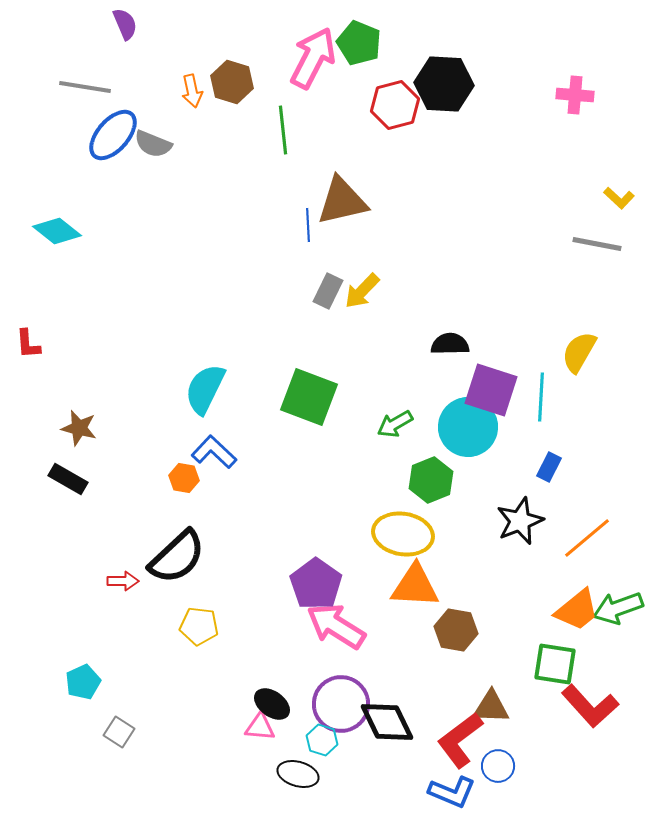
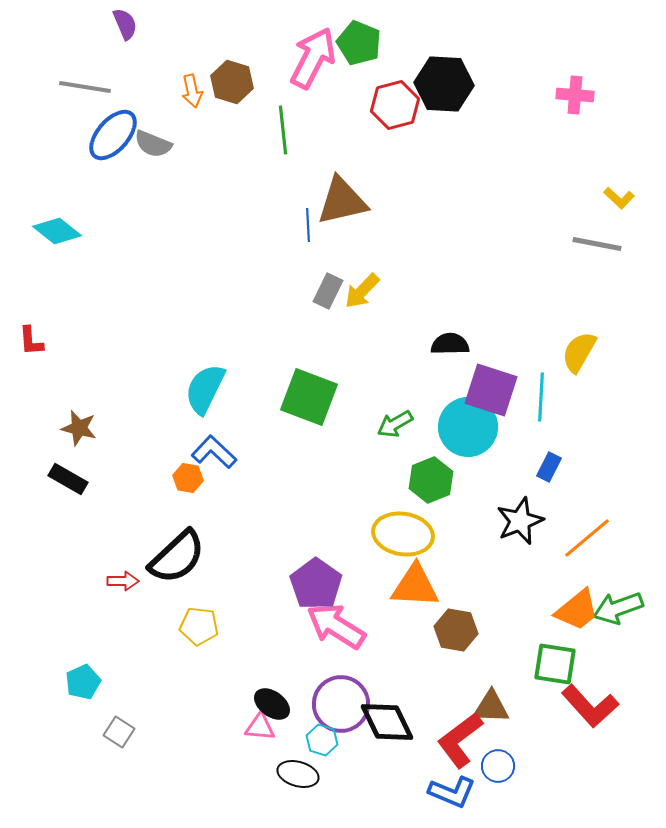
red L-shape at (28, 344): moved 3 px right, 3 px up
orange hexagon at (184, 478): moved 4 px right
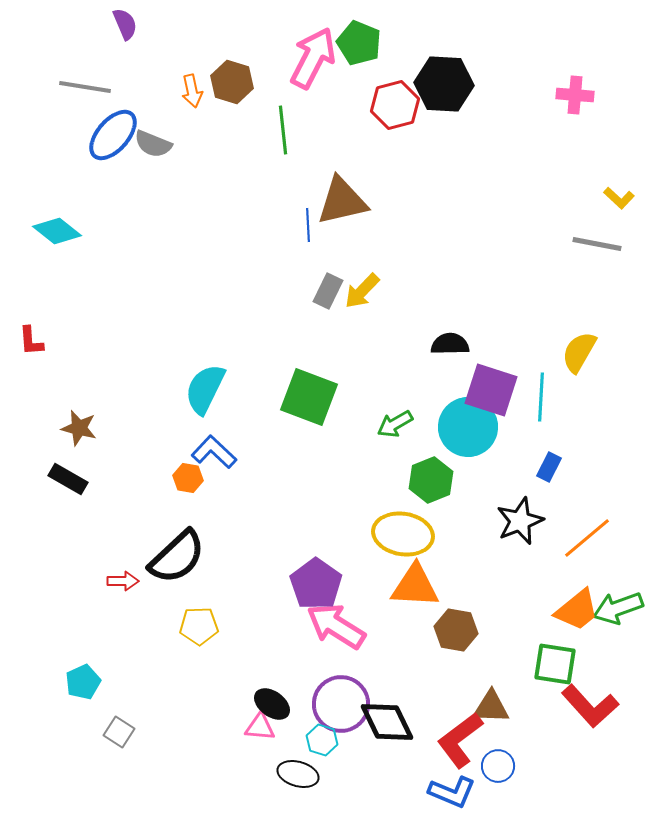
yellow pentagon at (199, 626): rotated 9 degrees counterclockwise
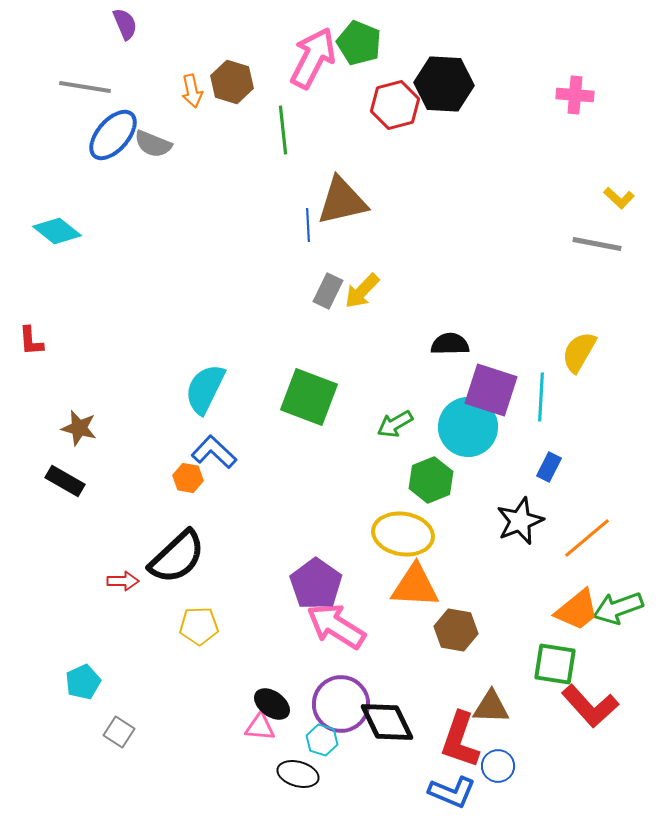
black rectangle at (68, 479): moved 3 px left, 2 px down
red L-shape at (460, 740): rotated 34 degrees counterclockwise
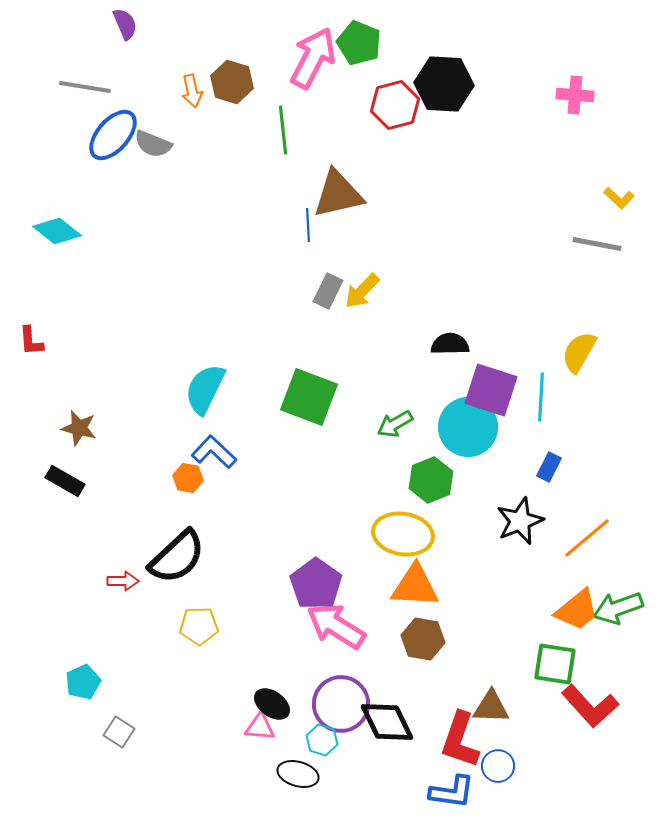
brown triangle at (342, 201): moved 4 px left, 7 px up
brown hexagon at (456, 630): moved 33 px left, 9 px down
blue L-shape at (452, 792): rotated 15 degrees counterclockwise
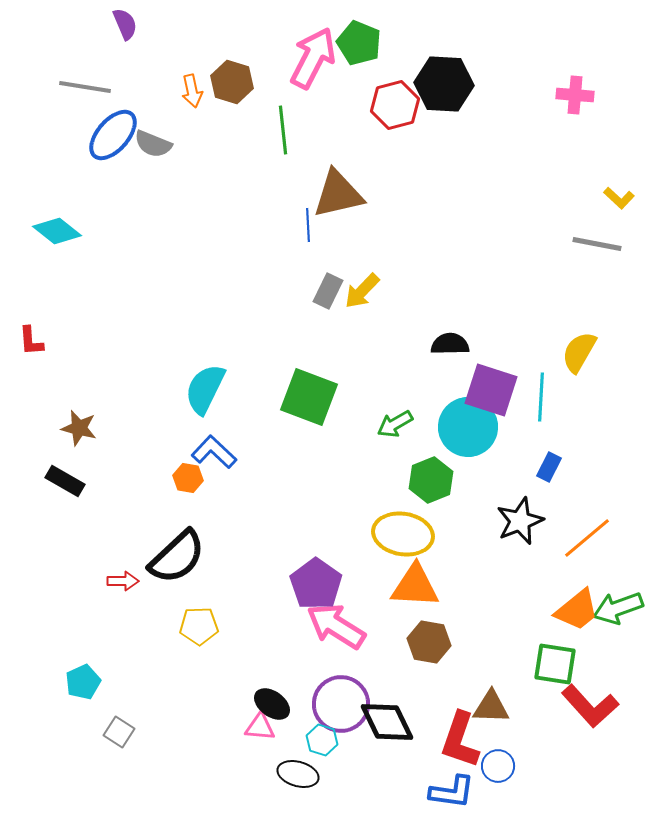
brown hexagon at (423, 639): moved 6 px right, 3 px down
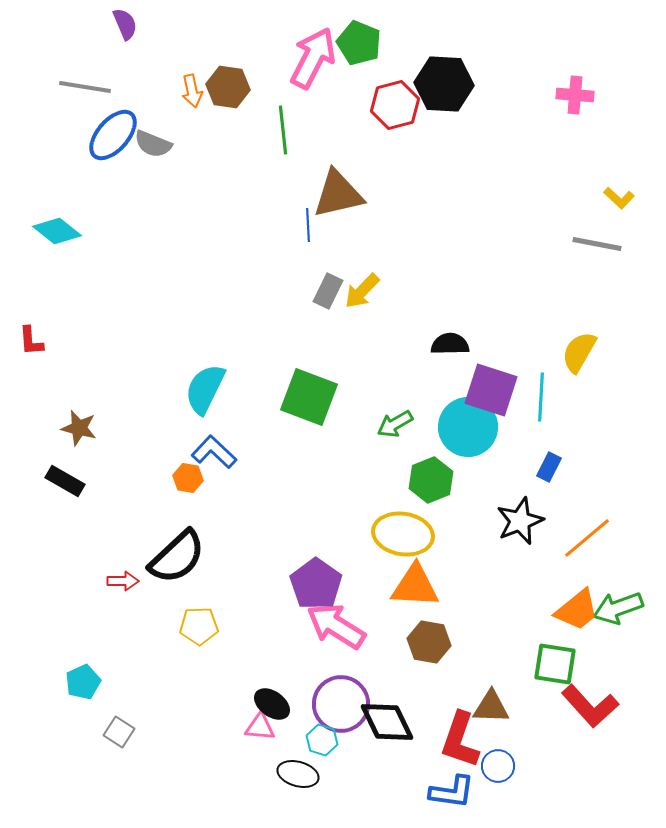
brown hexagon at (232, 82): moved 4 px left, 5 px down; rotated 9 degrees counterclockwise
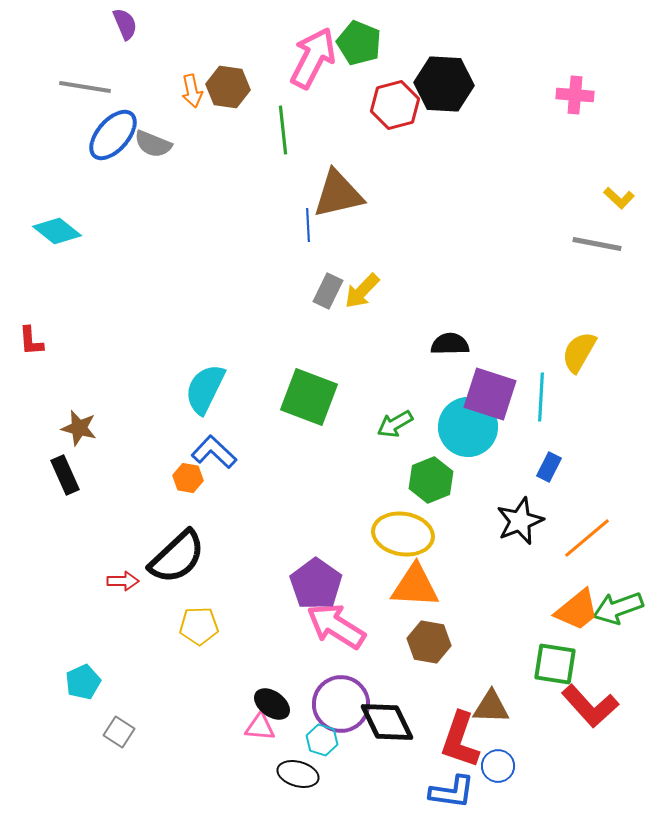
purple square at (491, 390): moved 1 px left, 4 px down
black rectangle at (65, 481): moved 6 px up; rotated 36 degrees clockwise
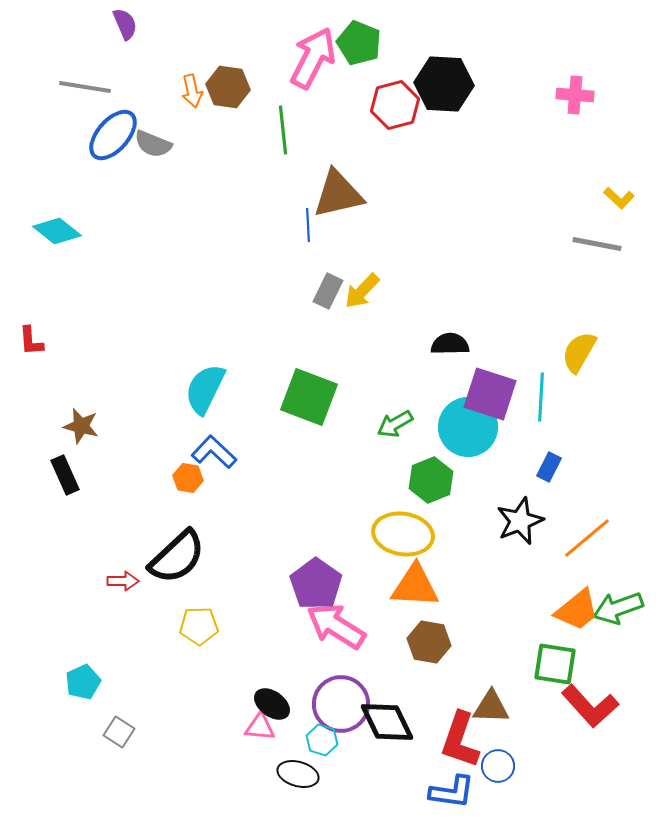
brown star at (79, 428): moved 2 px right, 2 px up
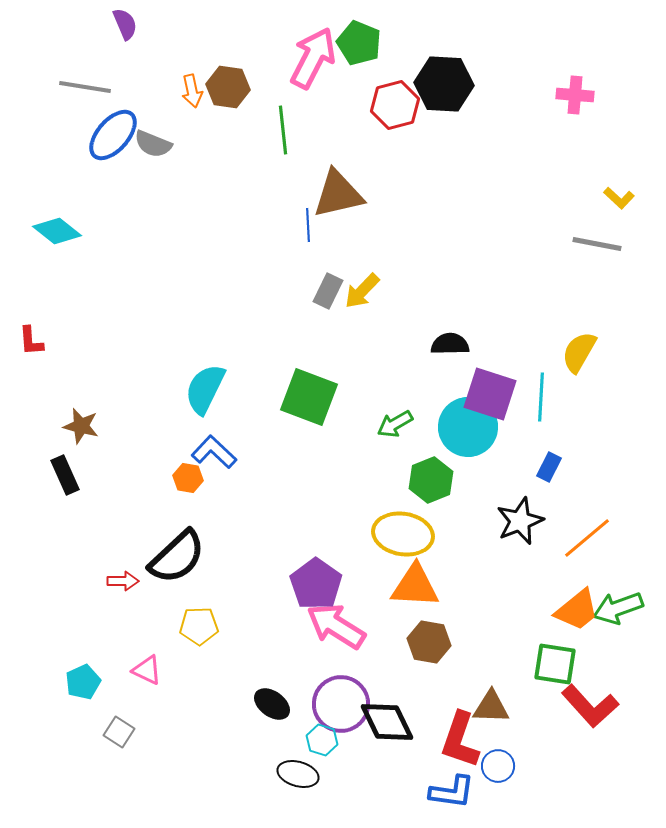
pink triangle at (260, 727): moved 113 px left, 57 px up; rotated 20 degrees clockwise
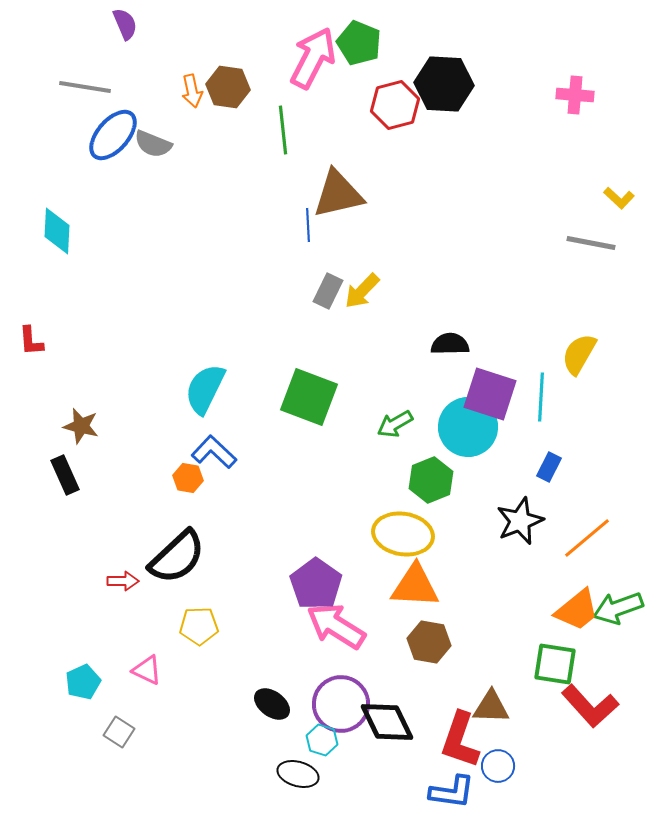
cyan diamond at (57, 231): rotated 54 degrees clockwise
gray line at (597, 244): moved 6 px left, 1 px up
yellow semicircle at (579, 352): moved 2 px down
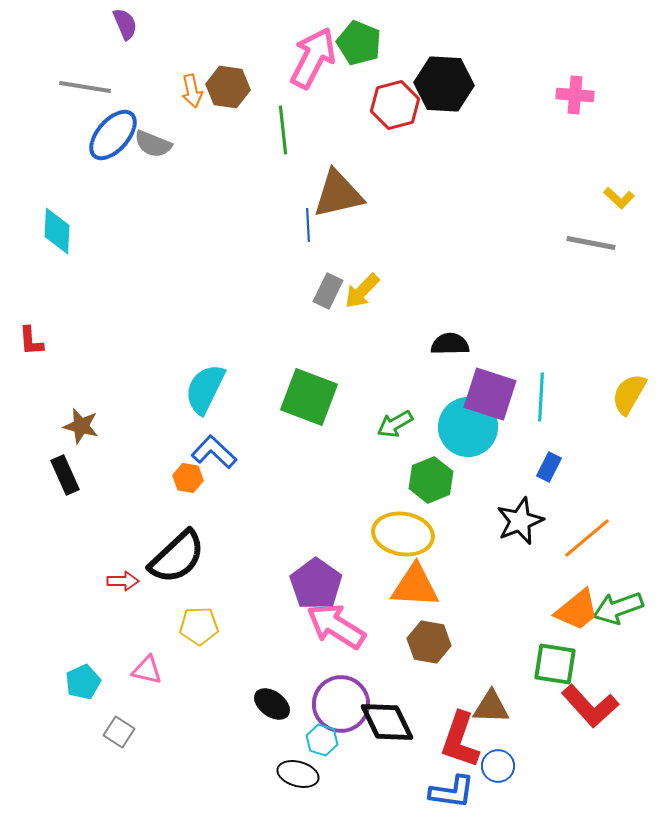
yellow semicircle at (579, 354): moved 50 px right, 40 px down
pink triangle at (147, 670): rotated 12 degrees counterclockwise
